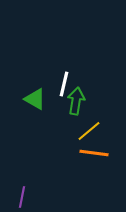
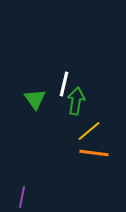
green triangle: rotated 25 degrees clockwise
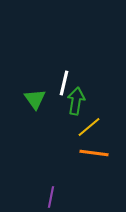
white line: moved 1 px up
yellow line: moved 4 px up
purple line: moved 29 px right
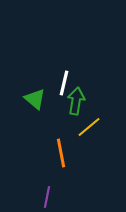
green triangle: rotated 15 degrees counterclockwise
orange line: moved 33 px left; rotated 72 degrees clockwise
purple line: moved 4 px left
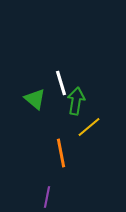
white line: moved 3 px left; rotated 30 degrees counterclockwise
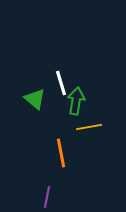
yellow line: rotated 30 degrees clockwise
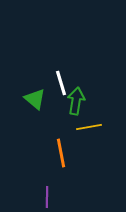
purple line: rotated 10 degrees counterclockwise
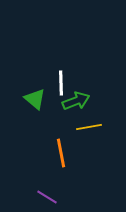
white line: rotated 15 degrees clockwise
green arrow: rotated 60 degrees clockwise
purple line: rotated 60 degrees counterclockwise
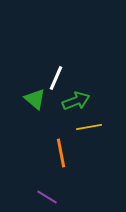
white line: moved 5 px left, 5 px up; rotated 25 degrees clockwise
